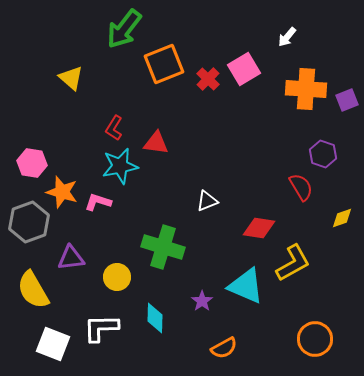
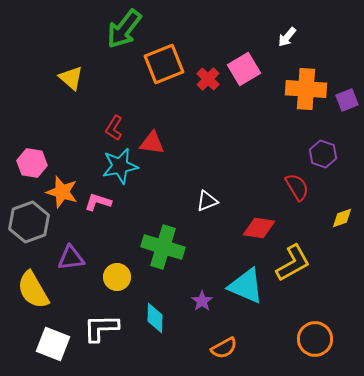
red triangle: moved 4 px left
red semicircle: moved 4 px left
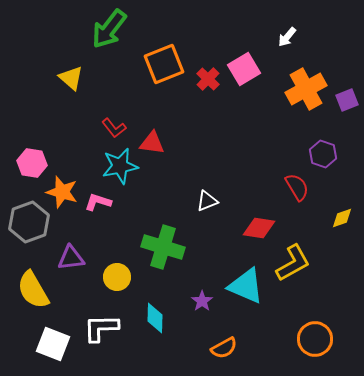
green arrow: moved 15 px left
orange cross: rotated 33 degrees counterclockwise
red L-shape: rotated 70 degrees counterclockwise
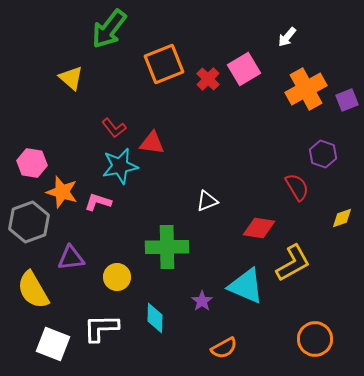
green cross: moved 4 px right; rotated 18 degrees counterclockwise
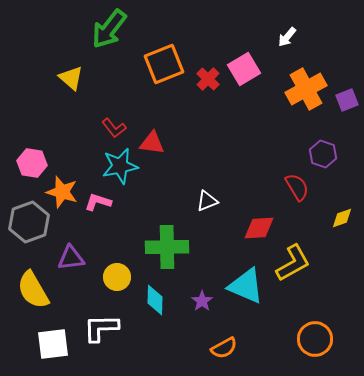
red diamond: rotated 12 degrees counterclockwise
cyan diamond: moved 18 px up
white square: rotated 28 degrees counterclockwise
